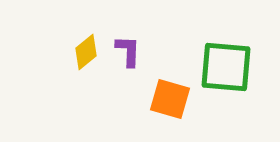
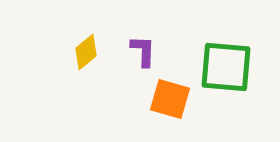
purple L-shape: moved 15 px right
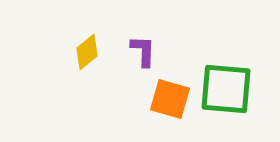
yellow diamond: moved 1 px right
green square: moved 22 px down
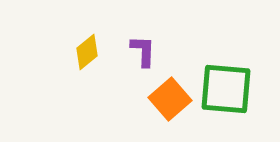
orange square: rotated 33 degrees clockwise
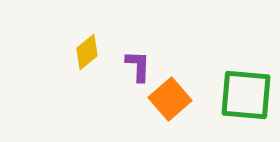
purple L-shape: moved 5 px left, 15 px down
green square: moved 20 px right, 6 px down
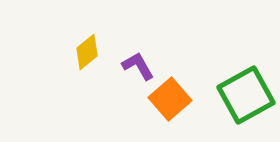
purple L-shape: rotated 32 degrees counterclockwise
green square: rotated 34 degrees counterclockwise
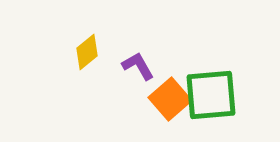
green square: moved 35 px left; rotated 24 degrees clockwise
